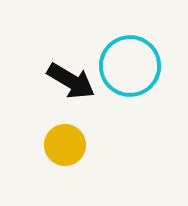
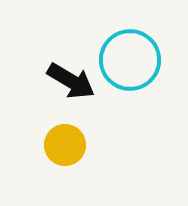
cyan circle: moved 6 px up
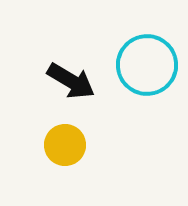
cyan circle: moved 17 px right, 5 px down
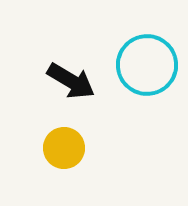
yellow circle: moved 1 px left, 3 px down
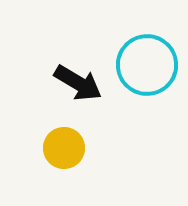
black arrow: moved 7 px right, 2 px down
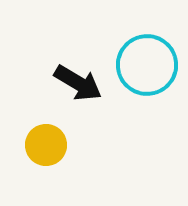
yellow circle: moved 18 px left, 3 px up
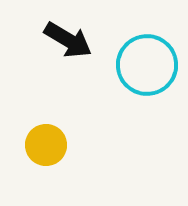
black arrow: moved 10 px left, 43 px up
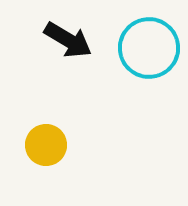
cyan circle: moved 2 px right, 17 px up
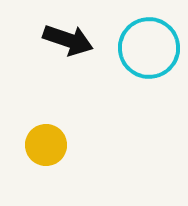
black arrow: rotated 12 degrees counterclockwise
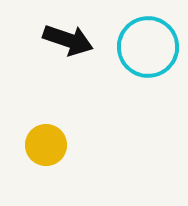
cyan circle: moved 1 px left, 1 px up
